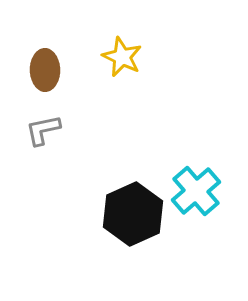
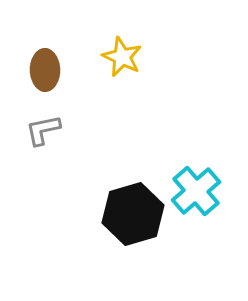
black hexagon: rotated 8 degrees clockwise
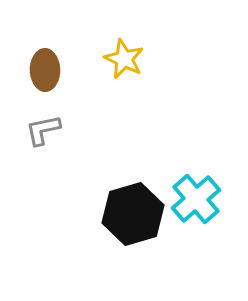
yellow star: moved 2 px right, 2 px down
cyan cross: moved 8 px down
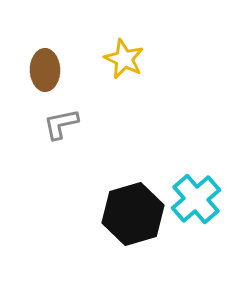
gray L-shape: moved 18 px right, 6 px up
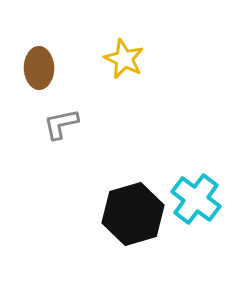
brown ellipse: moved 6 px left, 2 px up
cyan cross: rotated 12 degrees counterclockwise
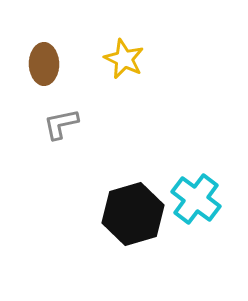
brown ellipse: moved 5 px right, 4 px up
